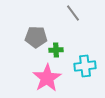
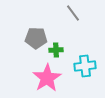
gray pentagon: moved 1 px down
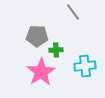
gray line: moved 1 px up
gray pentagon: moved 1 px right, 2 px up
pink star: moved 6 px left, 6 px up
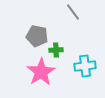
gray pentagon: rotated 10 degrees clockwise
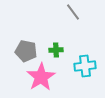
gray pentagon: moved 11 px left, 15 px down
pink star: moved 5 px down
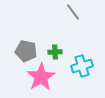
green cross: moved 1 px left, 2 px down
cyan cross: moved 3 px left; rotated 10 degrees counterclockwise
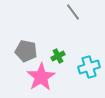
green cross: moved 3 px right, 4 px down; rotated 24 degrees counterclockwise
cyan cross: moved 7 px right, 1 px down
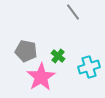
green cross: rotated 24 degrees counterclockwise
